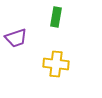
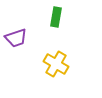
yellow cross: rotated 25 degrees clockwise
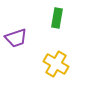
green rectangle: moved 1 px right, 1 px down
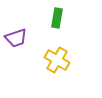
yellow cross: moved 1 px right, 4 px up
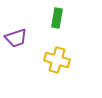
yellow cross: rotated 15 degrees counterclockwise
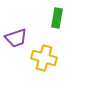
yellow cross: moved 13 px left, 2 px up
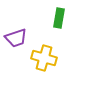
green rectangle: moved 2 px right
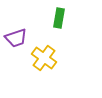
yellow cross: rotated 20 degrees clockwise
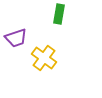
green rectangle: moved 4 px up
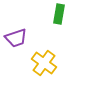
yellow cross: moved 5 px down
